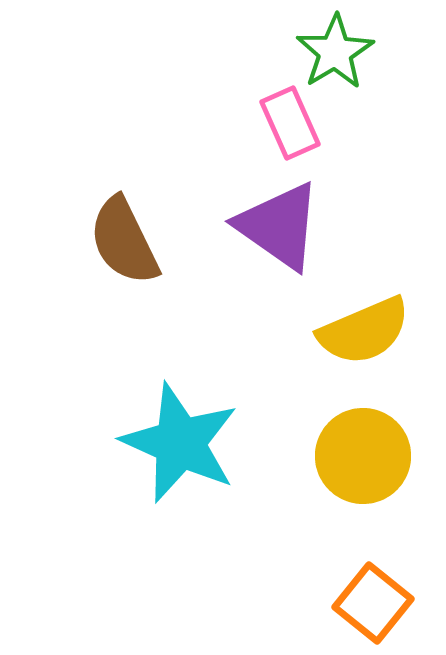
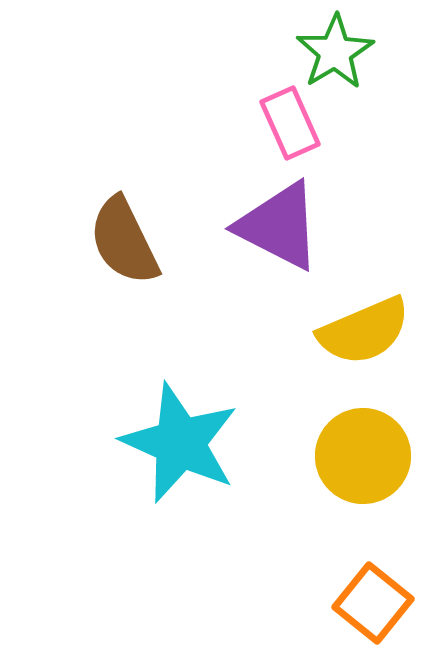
purple triangle: rotated 8 degrees counterclockwise
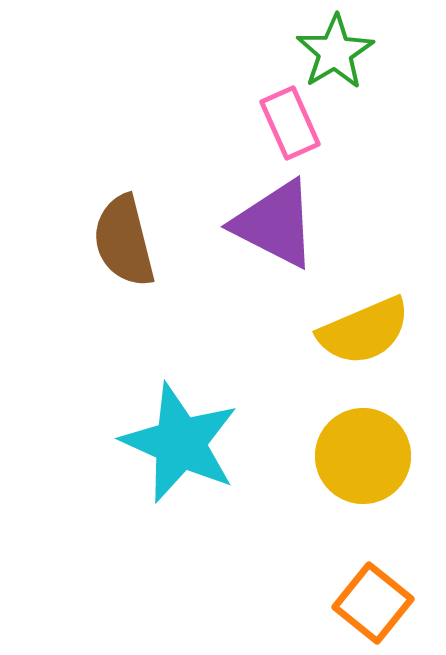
purple triangle: moved 4 px left, 2 px up
brown semicircle: rotated 12 degrees clockwise
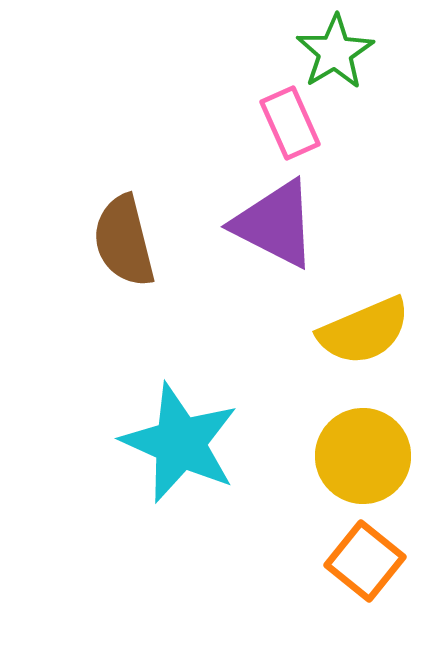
orange square: moved 8 px left, 42 px up
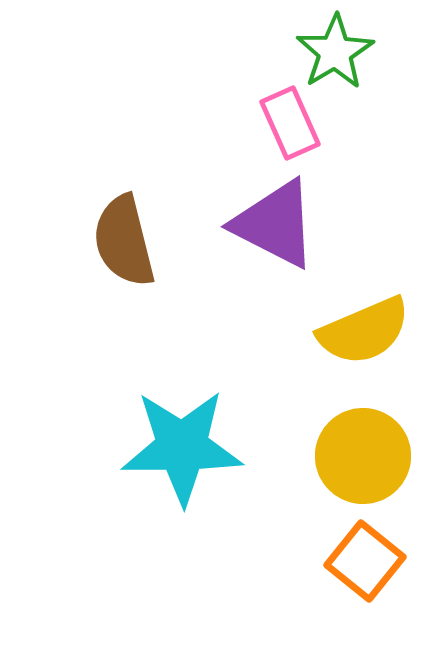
cyan star: moved 2 px right, 4 px down; rotated 24 degrees counterclockwise
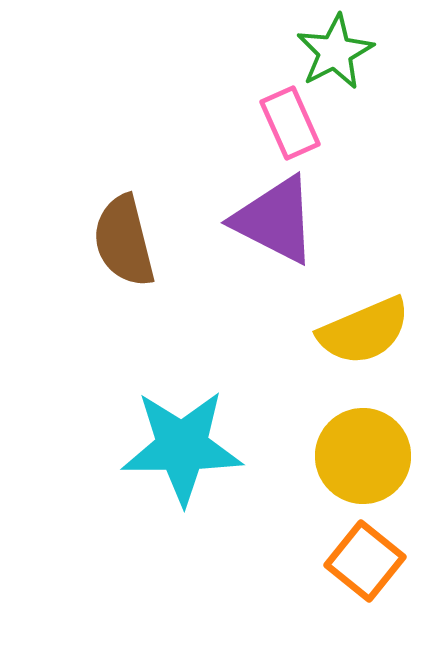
green star: rotated 4 degrees clockwise
purple triangle: moved 4 px up
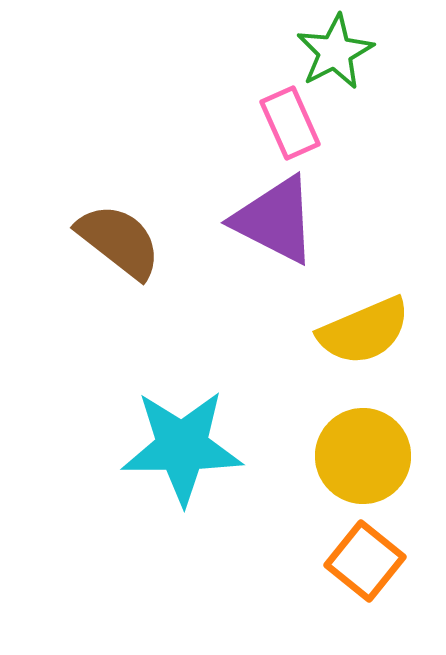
brown semicircle: moved 5 px left; rotated 142 degrees clockwise
